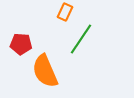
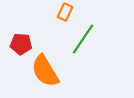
green line: moved 2 px right
orange semicircle: rotated 8 degrees counterclockwise
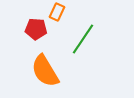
orange rectangle: moved 8 px left
red pentagon: moved 15 px right, 15 px up
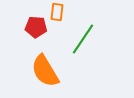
orange rectangle: rotated 18 degrees counterclockwise
red pentagon: moved 2 px up
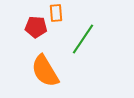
orange rectangle: moved 1 px left, 1 px down; rotated 12 degrees counterclockwise
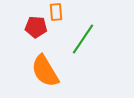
orange rectangle: moved 1 px up
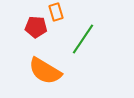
orange rectangle: rotated 12 degrees counterclockwise
orange semicircle: rotated 28 degrees counterclockwise
